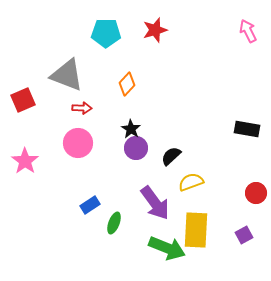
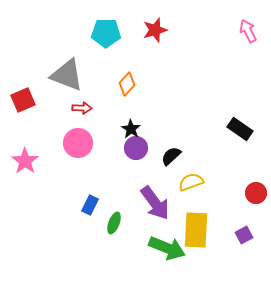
black rectangle: moved 7 px left; rotated 25 degrees clockwise
blue rectangle: rotated 30 degrees counterclockwise
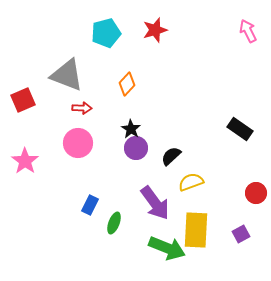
cyan pentagon: rotated 16 degrees counterclockwise
purple square: moved 3 px left, 1 px up
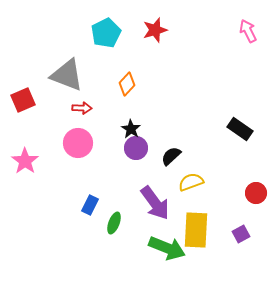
cyan pentagon: rotated 12 degrees counterclockwise
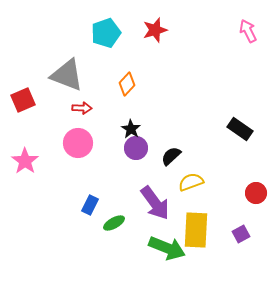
cyan pentagon: rotated 8 degrees clockwise
green ellipse: rotated 40 degrees clockwise
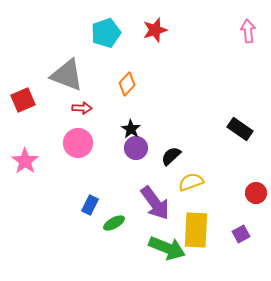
pink arrow: rotated 20 degrees clockwise
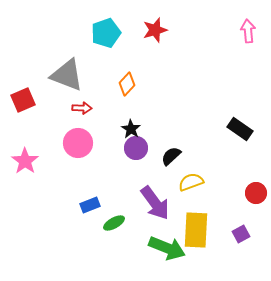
blue rectangle: rotated 42 degrees clockwise
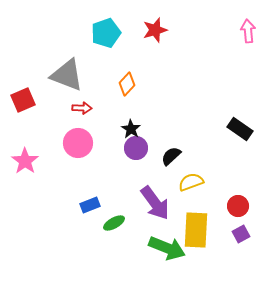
red circle: moved 18 px left, 13 px down
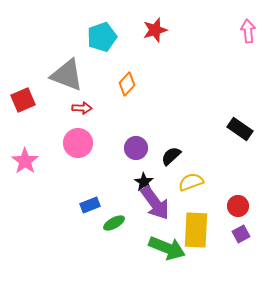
cyan pentagon: moved 4 px left, 4 px down
black star: moved 13 px right, 53 px down
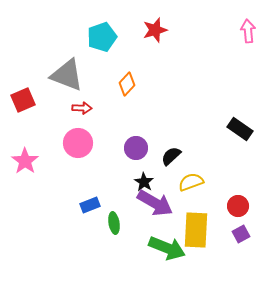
purple arrow: rotated 24 degrees counterclockwise
green ellipse: rotated 70 degrees counterclockwise
